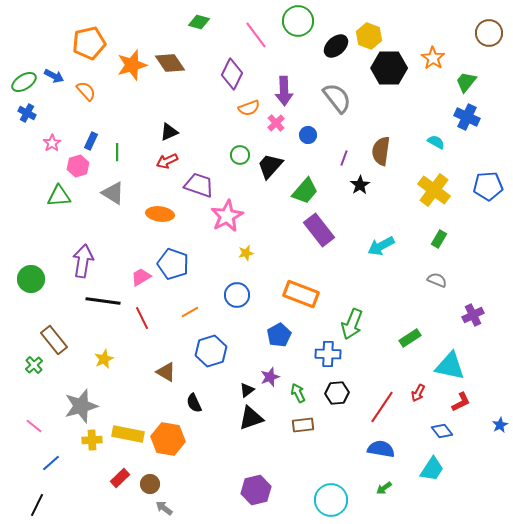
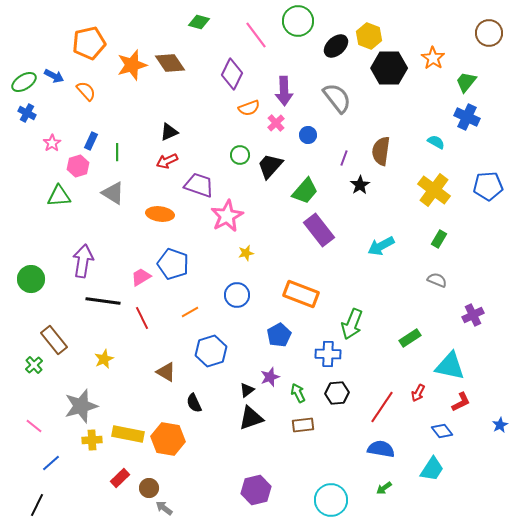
brown circle at (150, 484): moved 1 px left, 4 px down
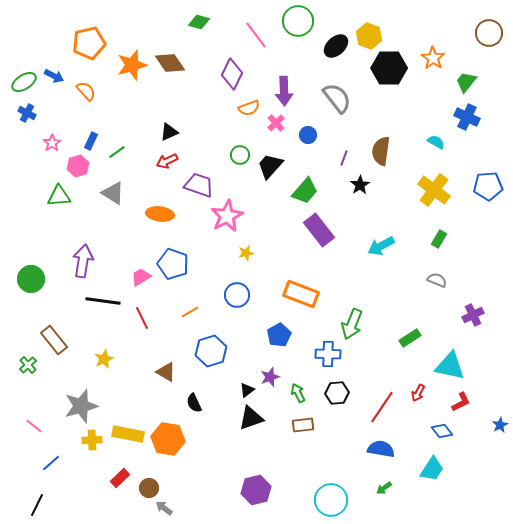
green line at (117, 152): rotated 54 degrees clockwise
green cross at (34, 365): moved 6 px left
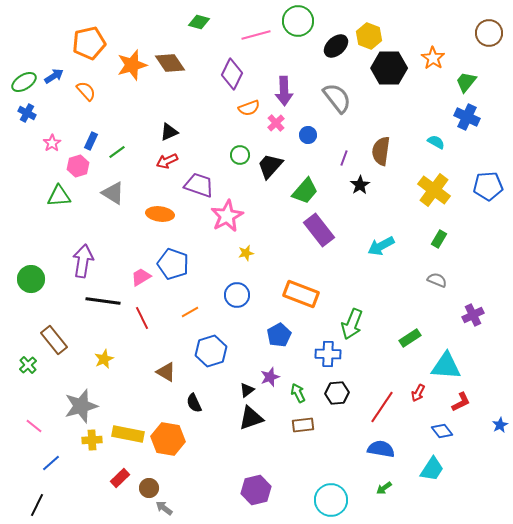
pink line at (256, 35): rotated 68 degrees counterclockwise
blue arrow at (54, 76): rotated 60 degrees counterclockwise
cyan triangle at (450, 366): moved 4 px left; rotated 8 degrees counterclockwise
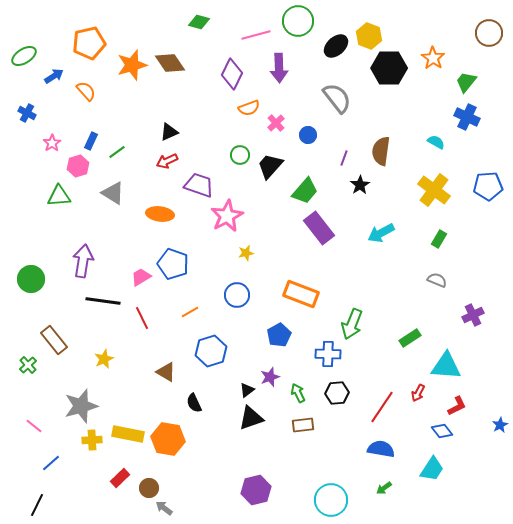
green ellipse at (24, 82): moved 26 px up
purple arrow at (284, 91): moved 5 px left, 23 px up
purple rectangle at (319, 230): moved 2 px up
cyan arrow at (381, 246): moved 13 px up
red L-shape at (461, 402): moved 4 px left, 4 px down
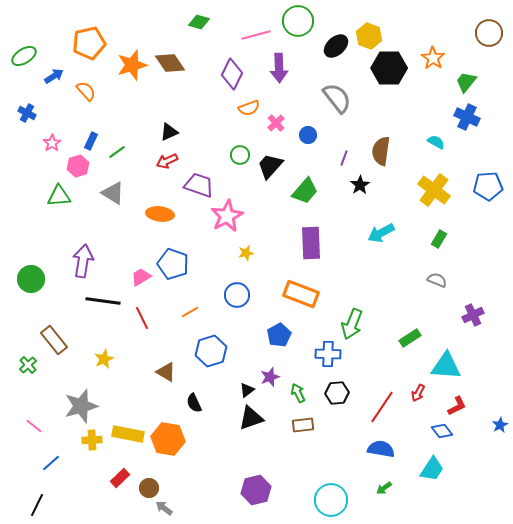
purple rectangle at (319, 228): moved 8 px left, 15 px down; rotated 36 degrees clockwise
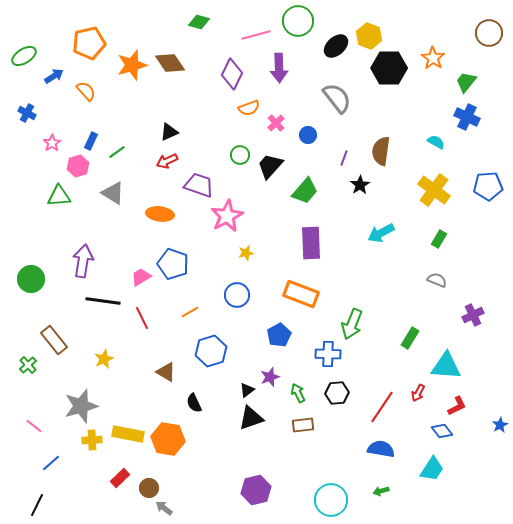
green rectangle at (410, 338): rotated 25 degrees counterclockwise
green arrow at (384, 488): moved 3 px left, 3 px down; rotated 21 degrees clockwise
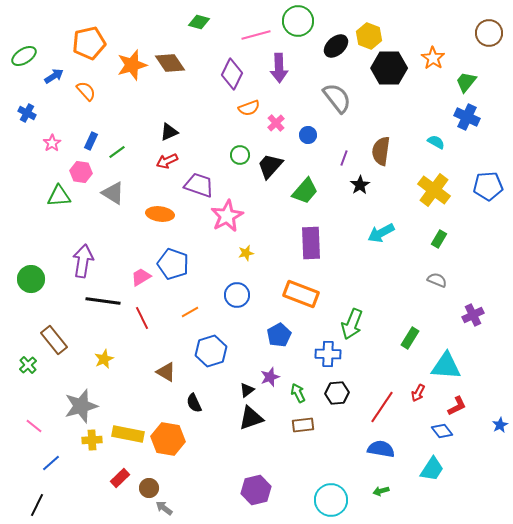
pink hexagon at (78, 166): moved 3 px right, 6 px down; rotated 25 degrees clockwise
